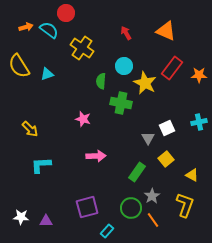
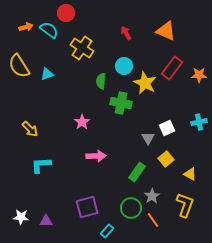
pink star: moved 1 px left, 3 px down; rotated 21 degrees clockwise
yellow triangle: moved 2 px left, 1 px up
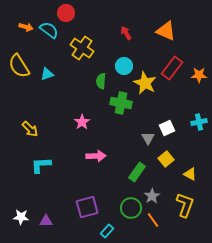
orange arrow: rotated 32 degrees clockwise
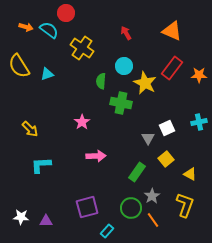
orange triangle: moved 6 px right
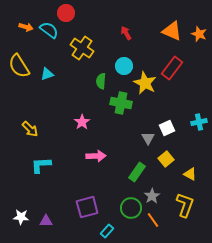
orange star: moved 41 px up; rotated 21 degrees clockwise
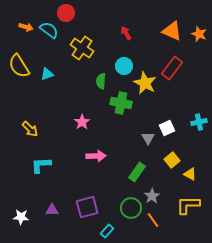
yellow square: moved 6 px right, 1 px down
yellow L-shape: moved 3 px right; rotated 110 degrees counterclockwise
purple triangle: moved 6 px right, 11 px up
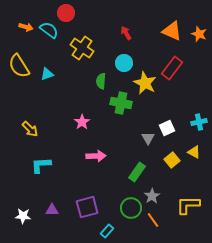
cyan circle: moved 3 px up
yellow triangle: moved 4 px right, 22 px up
white star: moved 2 px right, 1 px up
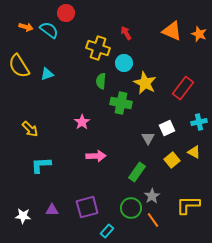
yellow cross: moved 16 px right; rotated 15 degrees counterclockwise
red rectangle: moved 11 px right, 20 px down
